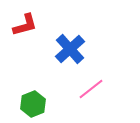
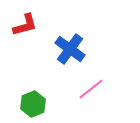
blue cross: rotated 12 degrees counterclockwise
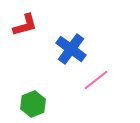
blue cross: moved 1 px right
pink line: moved 5 px right, 9 px up
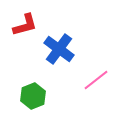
blue cross: moved 12 px left
green hexagon: moved 8 px up
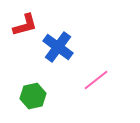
blue cross: moved 1 px left, 2 px up
green hexagon: rotated 10 degrees clockwise
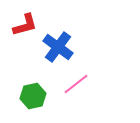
pink line: moved 20 px left, 4 px down
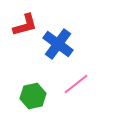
blue cross: moved 3 px up
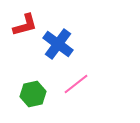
green hexagon: moved 2 px up
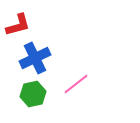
red L-shape: moved 7 px left
blue cross: moved 23 px left, 14 px down; rotated 28 degrees clockwise
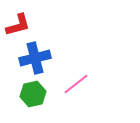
blue cross: rotated 12 degrees clockwise
